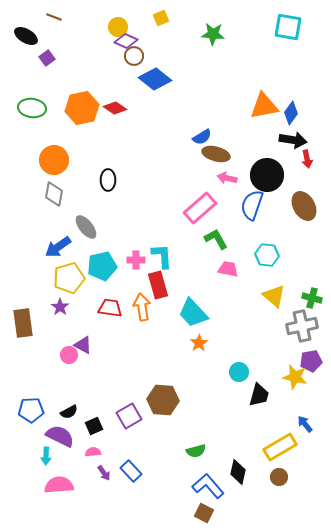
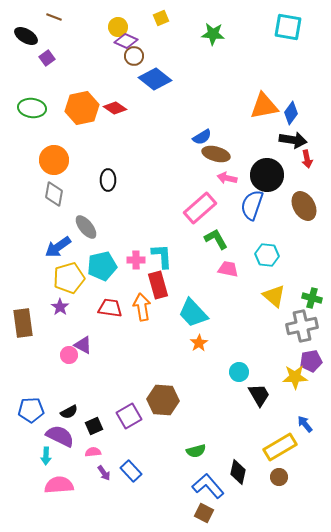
yellow star at (295, 377): rotated 15 degrees counterclockwise
black trapezoid at (259, 395): rotated 45 degrees counterclockwise
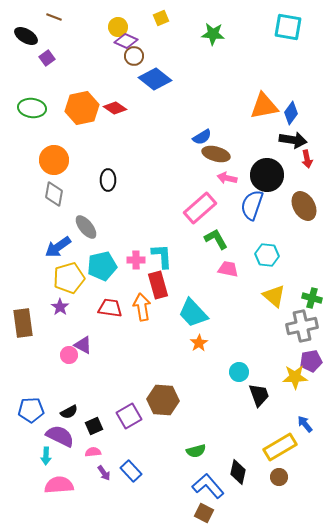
black trapezoid at (259, 395): rotated 10 degrees clockwise
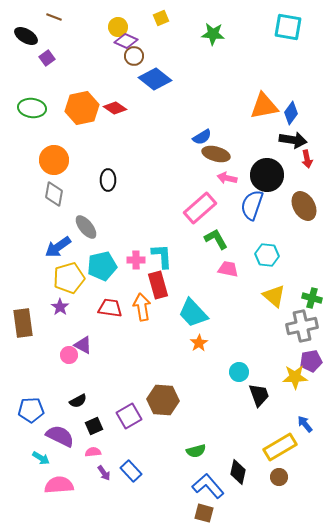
black semicircle at (69, 412): moved 9 px right, 11 px up
cyan arrow at (46, 456): moved 5 px left, 2 px down; rotated 60 degrees counterclockwise
brown square at (204, 513): rotated 12 degrees counterclockwise
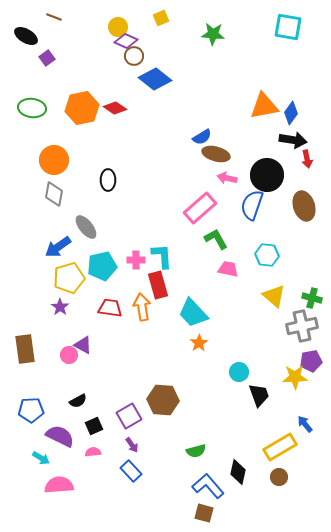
brown ellipse at (304, 206): rotated 12 degrees clockwise
brown rectangle at (23, 323): moved 2 px right, 26 px down
purple arrow at (104, 473): moved 28 px right, 28 px up
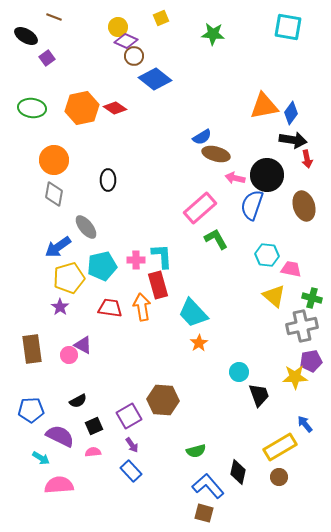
pink arrow at (227, 178): moved 8 px right
pink trapezoid at (228, 269): moved 63 px right
brown rectangle at (25, 349): moved 7 px right
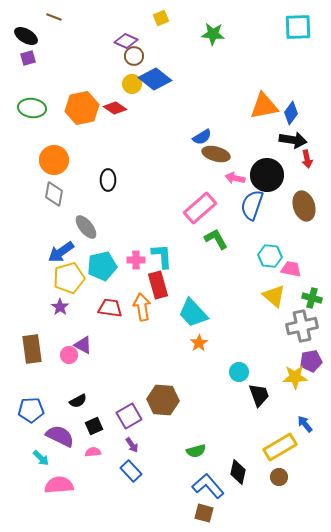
yellow circle at (118, 27): moved 14 px right, 57 px down
cyan square at (288, 27): moved 10 px right; rotated 12 degrees counterclockwise
purple square at (47, 58): moved 19 px left; rotated 21 degrees clockwise
blue arrow at (58, 247): moved 3 px right, 5 px down
cyan hexagon at (267, 255): moved 3 px right, 1 px down
cyan arrow at (41, 458): rotated 12 degrees clockwise
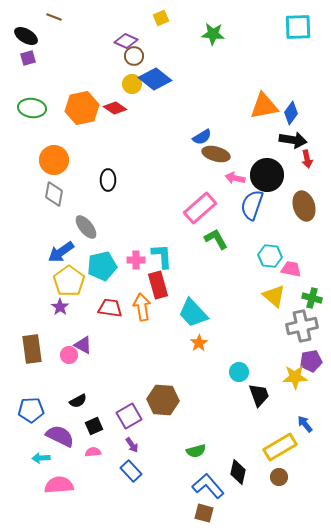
yellow pentagon at (69, 278): moved 3 px down; rotated 20 degrees counterclockwise
cyan arrow at (41, 458): rotated 132 degrees clockwise
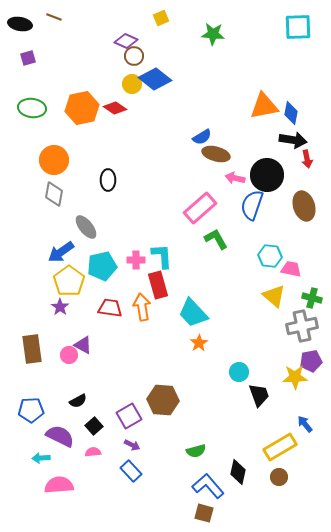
black ellipse at (26, 36): moved 6 px left, 12 px up; rotated 20 degrees counterclockwise
blue diamond at (291, 113): rotated 25 degrees counterclockwise
black square at (94, 426): rotated 18 degrees counterclockwise
purple arrow at (132, 445): rotated 28 degrees counterclockwise
